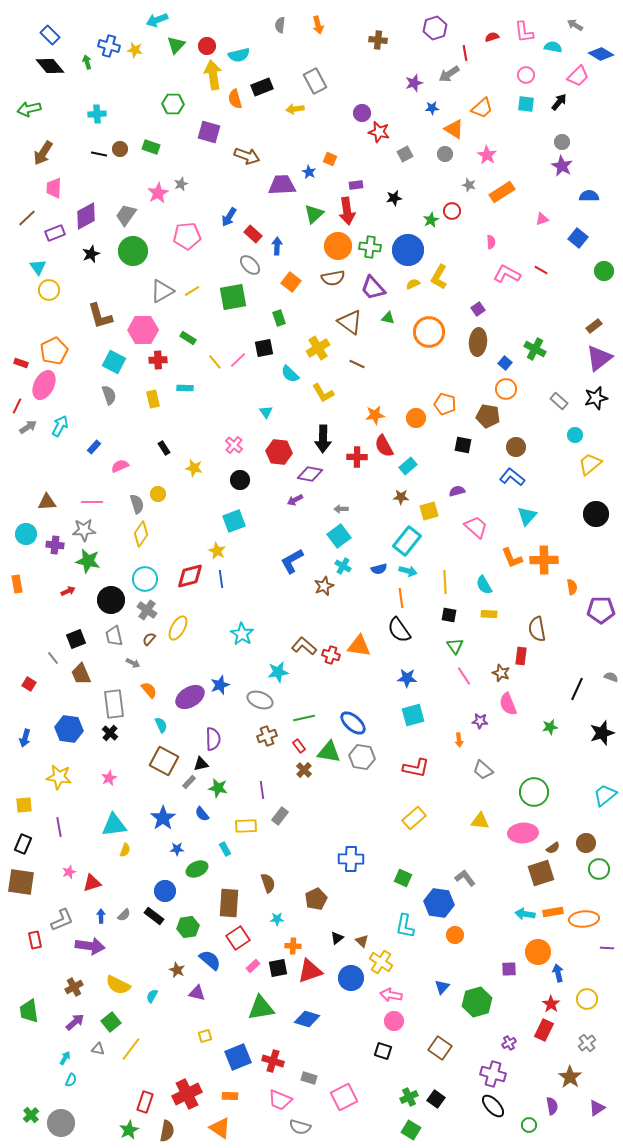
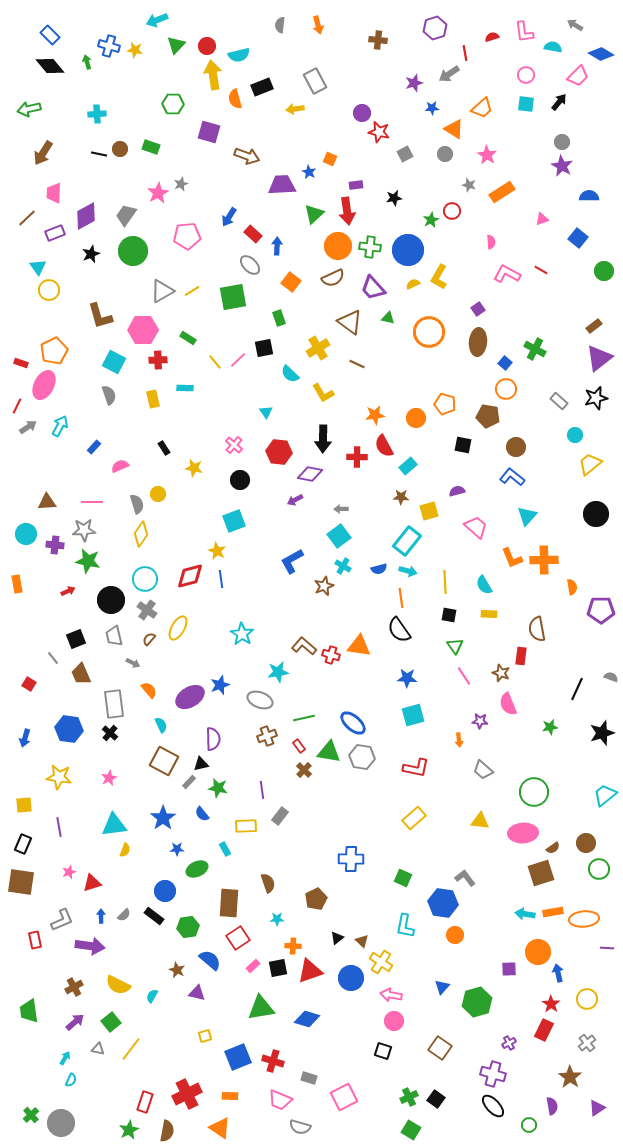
pink trapezoid at (54, 188): moved 5 px down
brown semicircle at (333, 278): rotated 15 degrees counterclockwise
blue hexagon at (439, 903): moved 4 px right
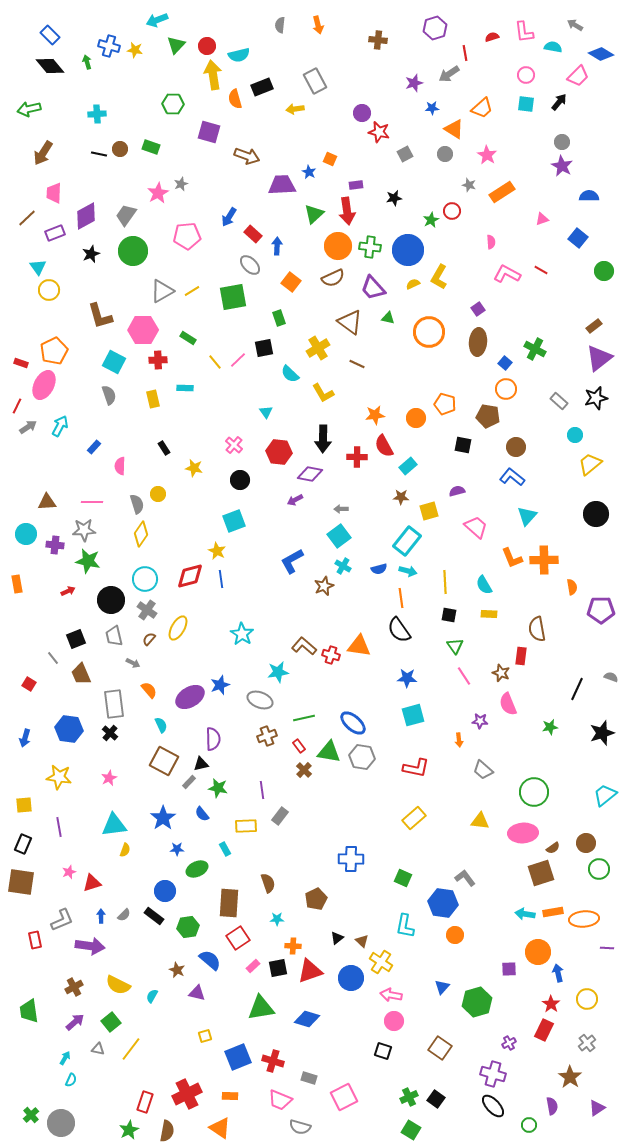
pink semicircle at (120, 466): rotated 66 degrees counterclockwise
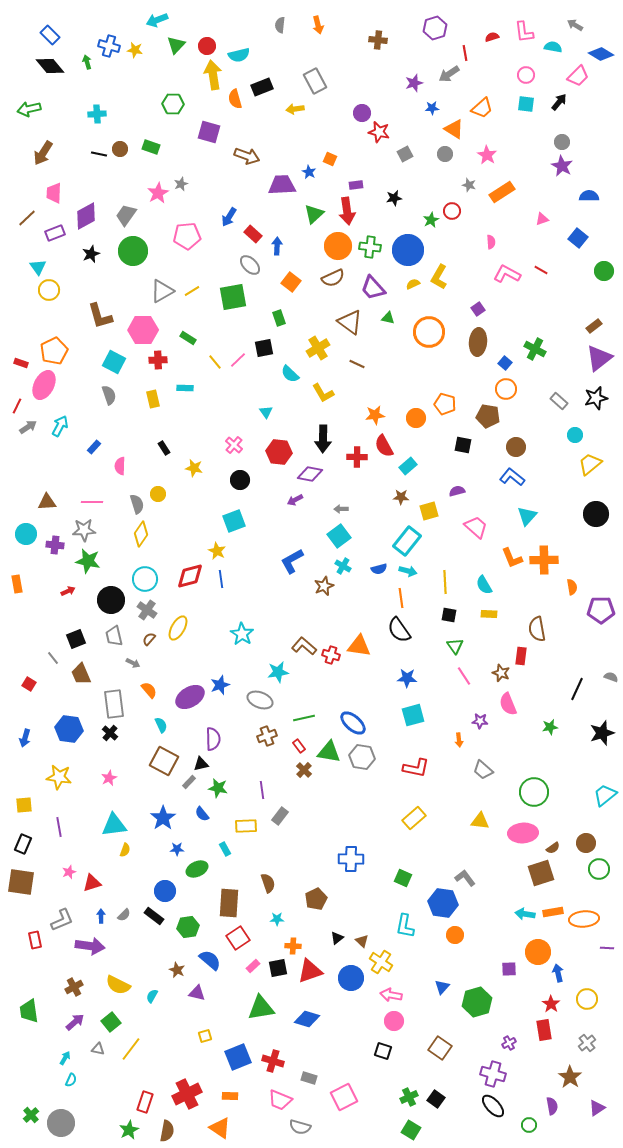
red rectangle at (544, 1030): rotated 35 degrees counterclockwise
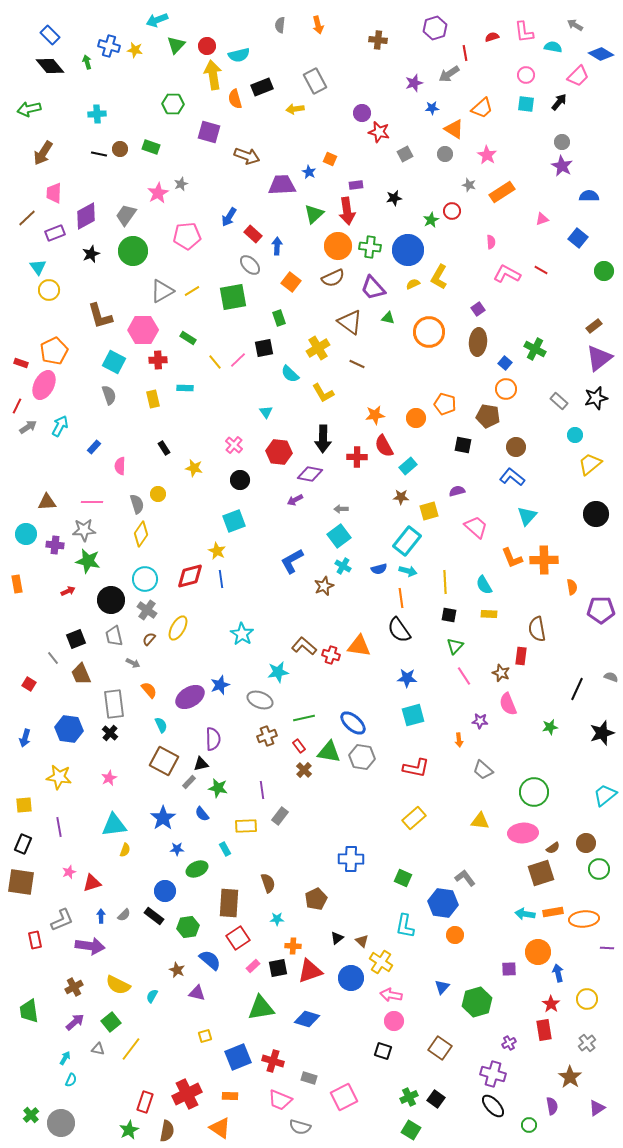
green triangle at (455, 646): rotated 18 degrees clockwise
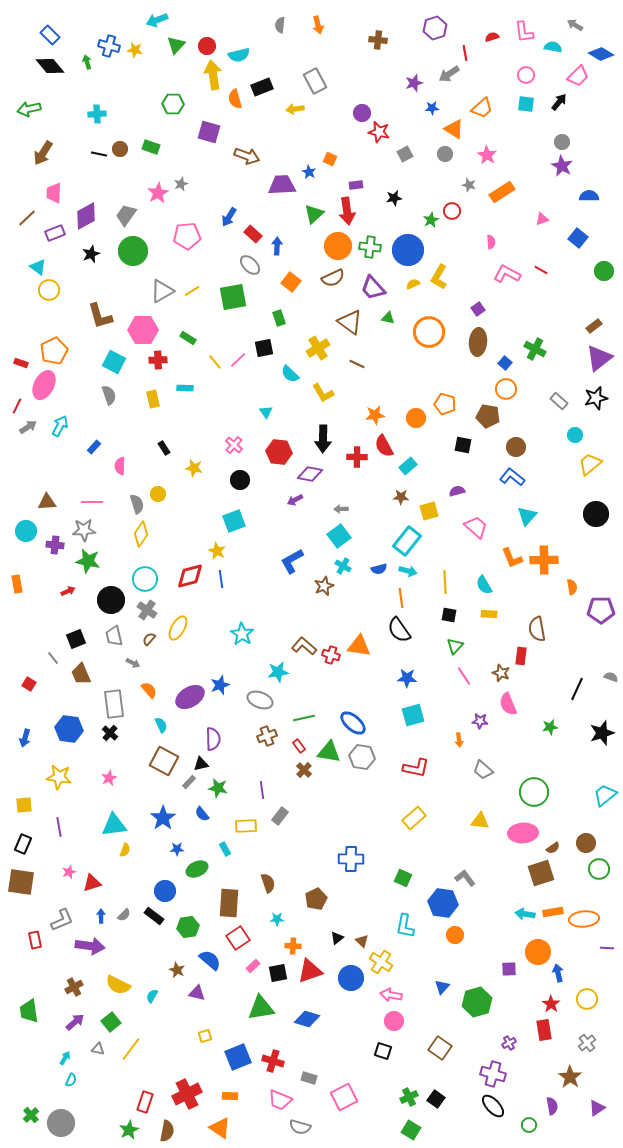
cyan triangle at (38, 267): rotated 18 degrees counterclockwise
cyan circle at (26, 534): moved 3 px up
black square at (278, 968): moved 5 px down
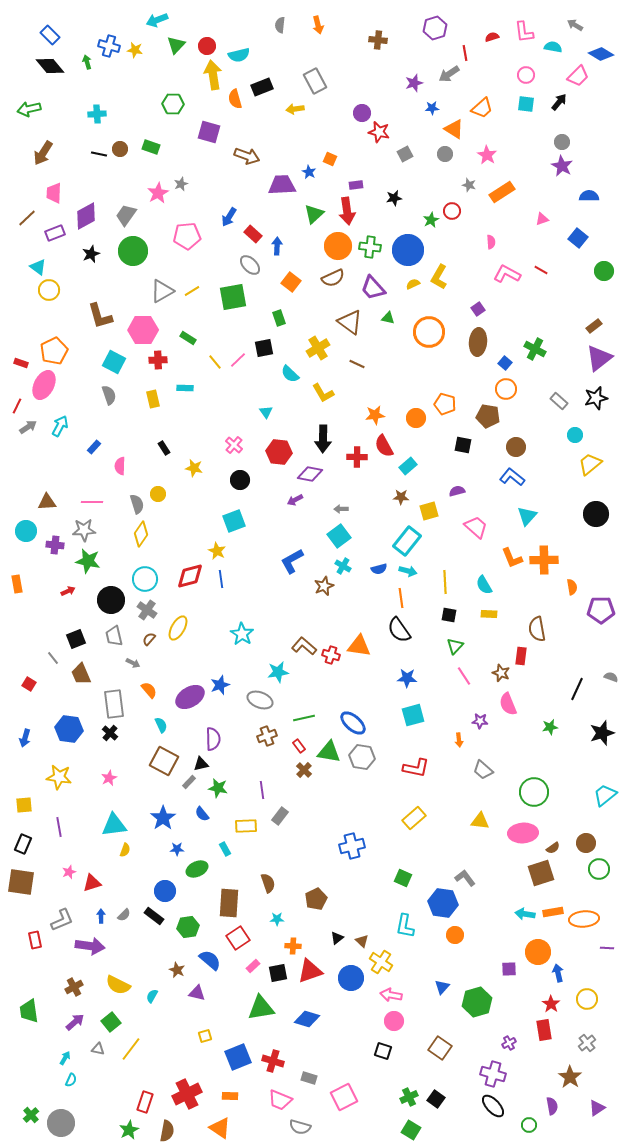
blue cross at (351, 859): moved 1 px right, 13 px up; rotated 15 degrees counterclockwise
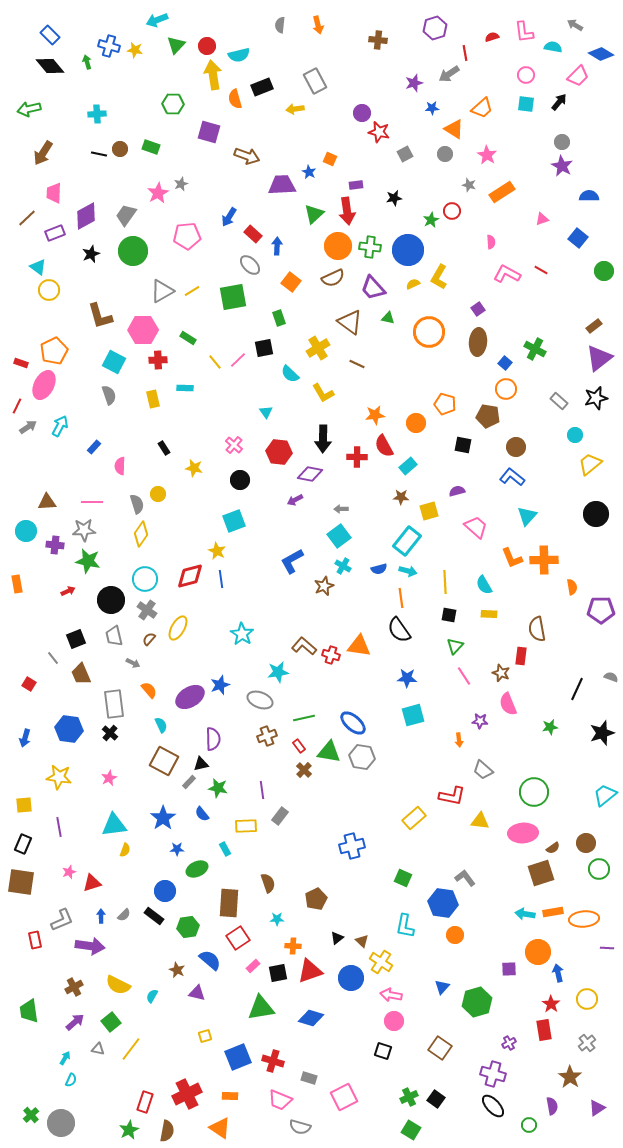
orange circle at (416, 418): moved 5 px down
red L-shape at (416, 768): moved 36 px right, 28 px down
blue diamond at (307, 1019): moved 4 px right, 1 px up
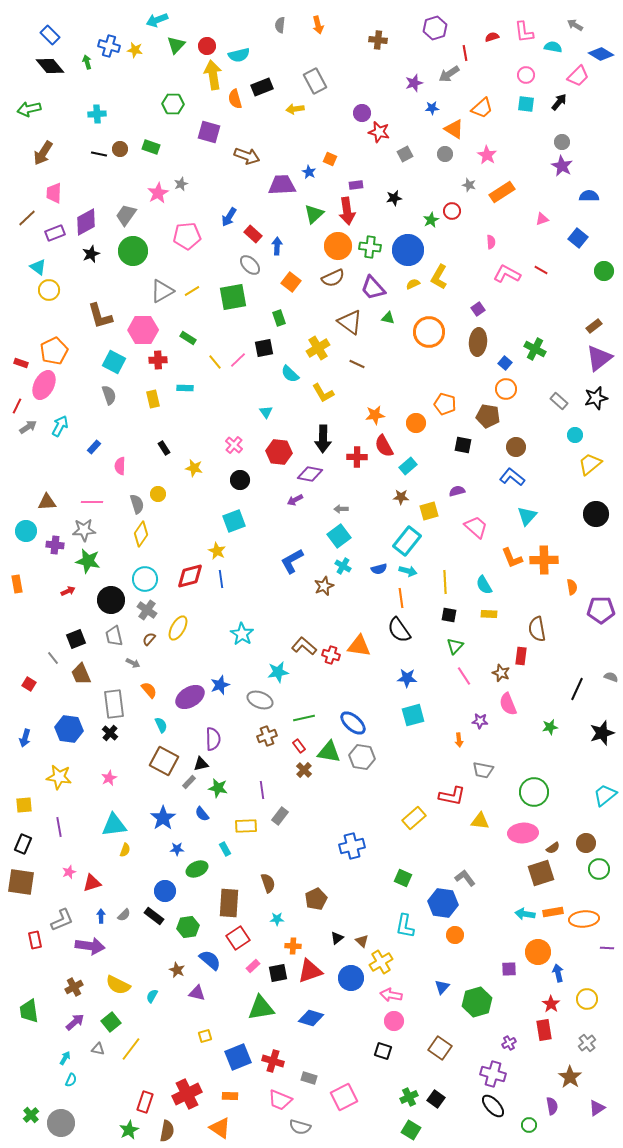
purple diamond at (86, 216): moved 6 px down
gray trapezoid at (483, 770): rotated 30 degrees counterclockwise
yellow cross at (381, 962): rotated 25 degrees clockwise
